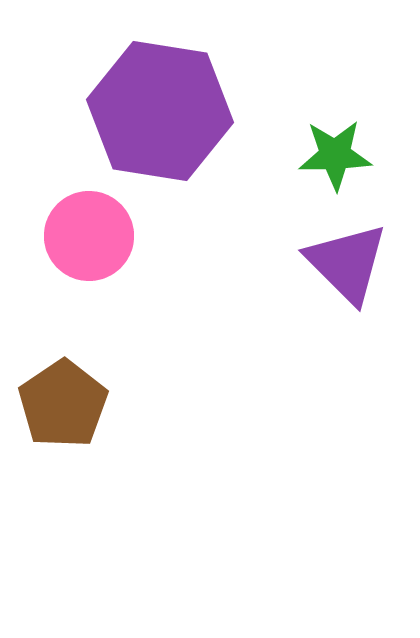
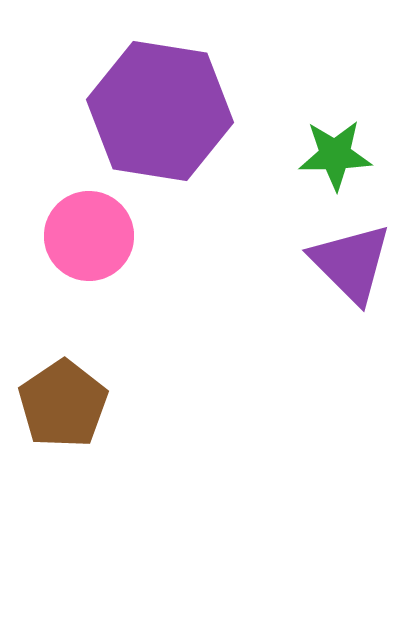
purple triangle: moved 4 px right
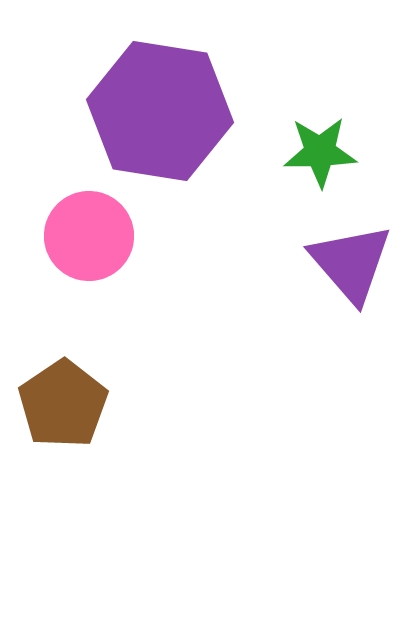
green star: moved 15 px left, 3 px up
purple triangle: rotated 4 degrees clockwise
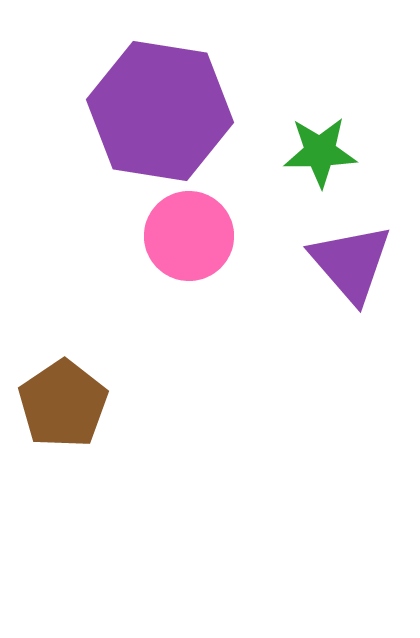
pink circle: moved 100 px right
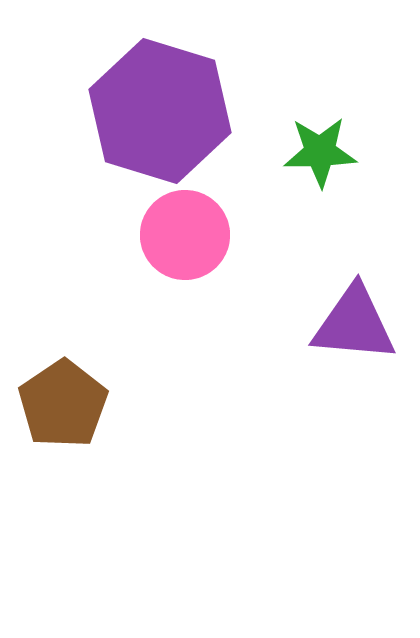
purple hexagon: rotated 8 degrees clockwise
pink circle: moved 4 px left, 1 px up
purple triangle: moved 3 px right, 61 px down; rotated 44 degrees counterclockwise
